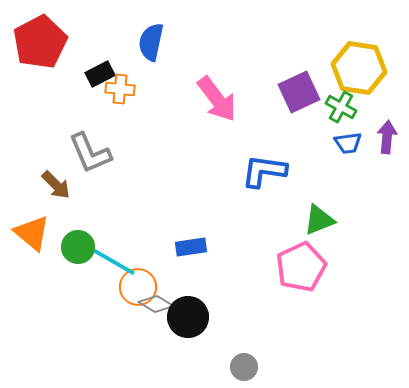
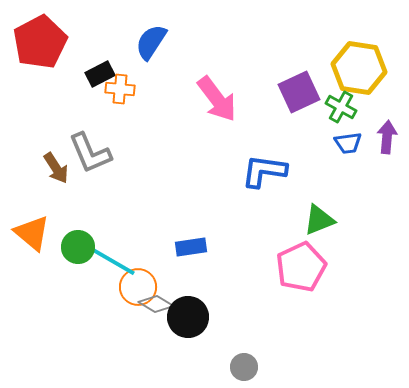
blue semicircle: rotated 21 degrees clockwise
brown arrow: moved 17 px up; rotated 12 degrees clockwise
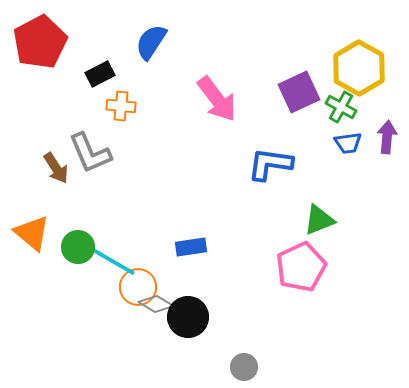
yellow hexagon: rotated 20 degrees clockwise
orange cross: moved 1 px right, 17 px down
blue L-shape: moved 6 px right, 7 px up
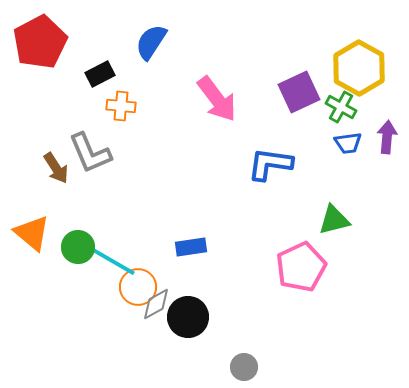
green triangle: moved 15 px right; rotated 8 degrees clockwise
gray diamond: rotated 60 degrees counterclockwise
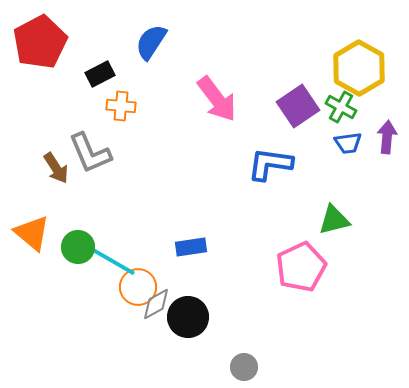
purple square: moved 1 px left, 14 px down; rotated 9 degrees counterclockwise
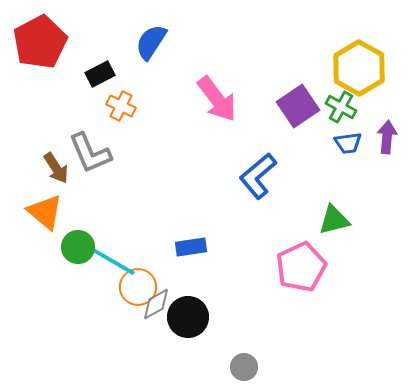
orange cross: rotated 20 degrees clockwise
blue L-shape: moved 12 px left, 12 px down; rotated 48 degrees counterclockwise
orange triangle: moved 13 px right, 21 px up
